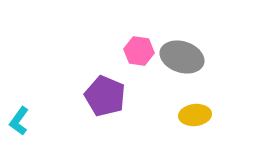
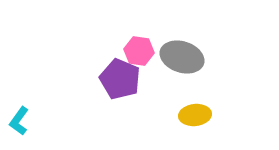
purple pentagon: moved 15 px right, 17 px up
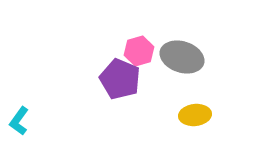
pink hexagon: rotated 24 degrees counterclockwise
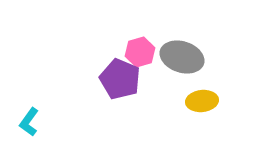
pink hexagon: moved 1 px right, 1 px down
yellow ellipse: moved 7 px right, 14 px up
cyan L-shape: moved 10 px right, 1 px down
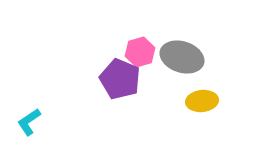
cyan L-shape: rotated 20 degrees clockwise
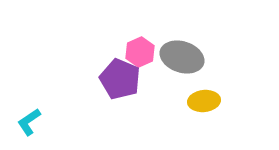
pink hexagon: rotated 8 degrees counterclockwise
yellow ellipse: moved 2 px right
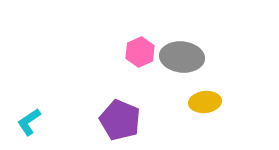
gray ellipse: rotated 12 degrees counterclockwise
purple pentagon: moved 41 px down
yellow ellipse: moved 1 px right, 1 px down
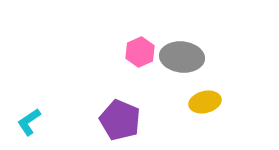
yellow ellipse: rotated 8 degrees counterclockwise
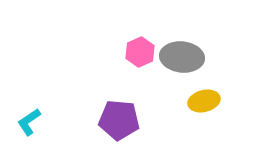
yellow ellipse: moved 1 px left, 1 px up
purple pentagon: moved 1 px left; rotated 18 degrees counterclockwise
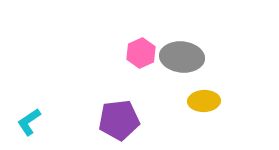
pink hexagon: moved 1 px right, 1 px down
yellow ellipse: rotated 12 degrees clockwise
purple pentagon: rotated 12 degrees counterclockwise
